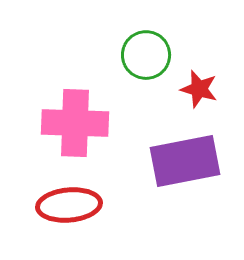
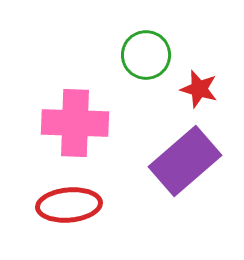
purple rectangle: rotated 30 degrees counterclockwise
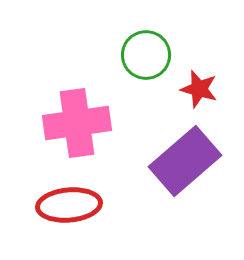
pink cross: moved 2 px right; rotated 10 degrees counterclockwise
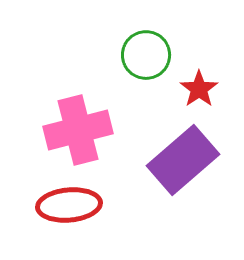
red star: rotated 21 degrees clockwise
pink cross: moved 1 px right, 7 px down; rotated 6 degrees counterclockwise
purple rectangle: moved 2 px left, 1 px up
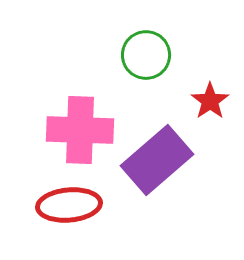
red star: moved 11 px right, 12 px down
pink cross: moved 2 px right; rotated 16 degrees clockwise
purple rectangle: moved 26 px left
